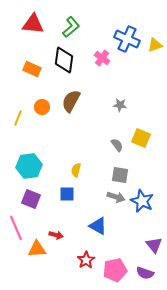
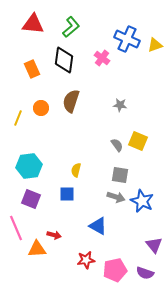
orange rectangle: rotated 42 degrees clockwise
brown semicircle: rotated 10 degrees counterclockwise
orange circle: moved 1 px left, 1 px down
yellow square: moved 3 px left, 3 px down
red arrow: moved 2 px left
red star: rotated 24 degrees clockwise
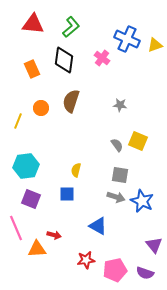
yellow line: moved 3 px down
cyan hexagon: moved 3 px left
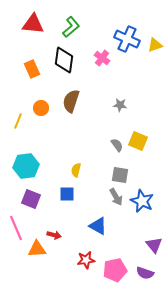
gray arrow: rotated 42 degrees clockwise
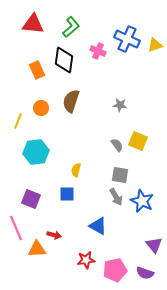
pink cross: moved 4 px left, 7 px up; rotated 14 degrees counterclockwise
orange rectangle: moved 5 px right, 1 px down
cyan hexagon: moved 10 px right, 14 px up
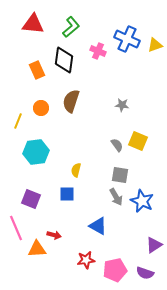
gray star: moved 2 px right
purple triangle: rotated 36 degrees clockwise
